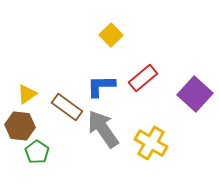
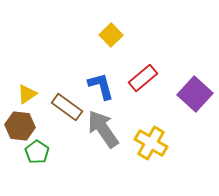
blue L-shape: rotated 76 degrees clockwise
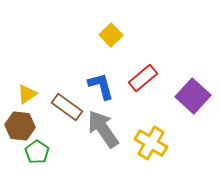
purple square: moved 2 px left, 2 px down
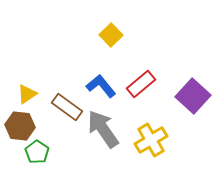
red rectangle: moved 2 px left, 6 px down
blue L-shape: rotated 24 degrees counterclockwise
yellow cross: moved 3 px up; rotated 28 degrees clockwise
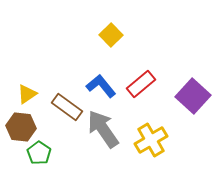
brown hexagon: moved 1 px right, 1 px down
green pentagon: moved 2 px right, 1 px down
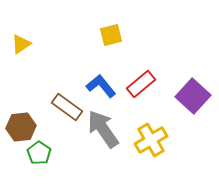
yellow square: rotated 30 degrees clockwise
yellow triangle: moved 6 px left, 50 px up
brown hexagon: rotated 12 degrees counterclockwise
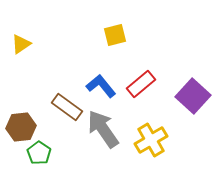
yellow square: moved 4 px right
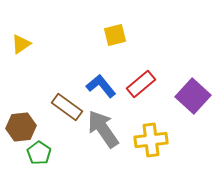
yellow cross: rotated 24 degrees clockwise
